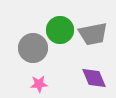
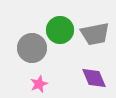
gray trapezoid: moved 2 px right
gray circle: moved 1 px left
pink star: rotated 18 degrees counterclockwise
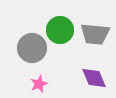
gray trapezoid: rotated 16 degrees clockwise
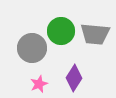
green circle: moved 1 px right, 1 px down
purple diamond: moved 20 px left; rotated 56 degrees clockwise
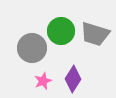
gray trapezoid: rotated 12 degrees clockwise
purple diamond: moved 1 px left, 1 px down
pink star: moved 4 px right, 3 px up
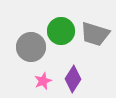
gray circle: moved 1 px left, 1 px up
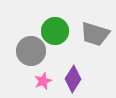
green circle: moved 6 px left
gray circle: moved 4 px down
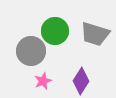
purple diamond: moved 8 px right, 2 px down
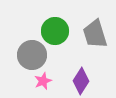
gray trapezoid: rotated 56 degrees clockwise
gray circle: moved 1 px right, 4 px down
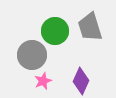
gray trapezoid: moved 5 px left, 7 px up
purple diamond: rotated 8 degrees counterclockwise
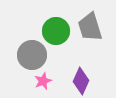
green circle: moved 1 px right
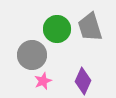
green circle: moved 1 px right, 2 px up
purple diamond: moved 2 px right
